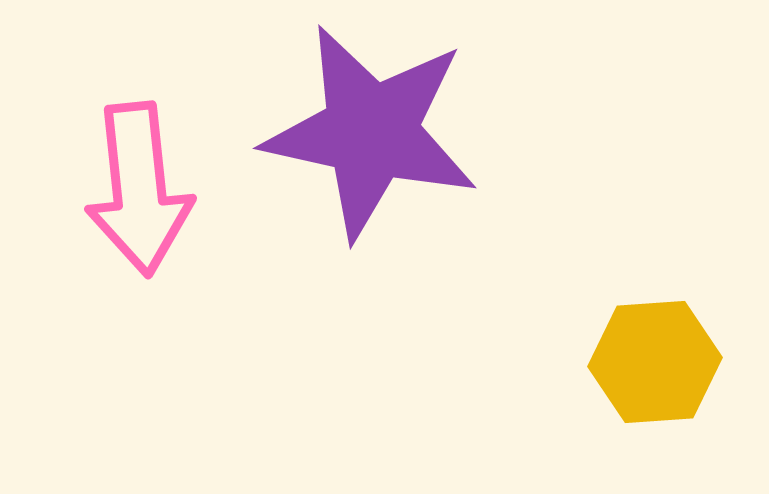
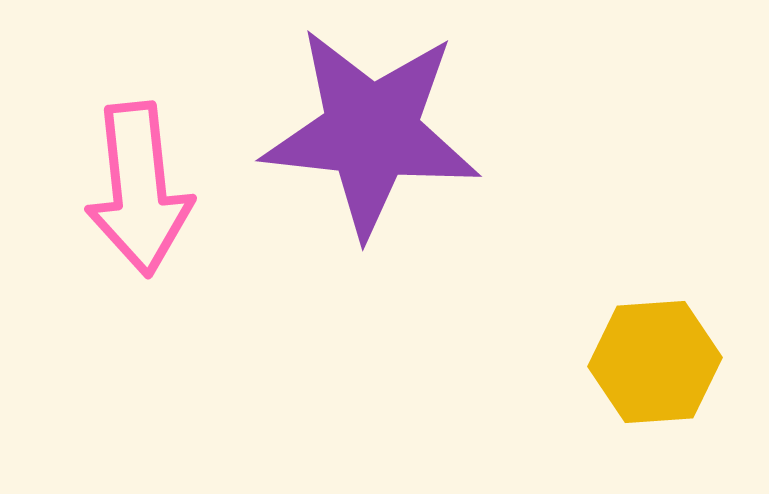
purple star: rotated 6 degrees counterclockwise
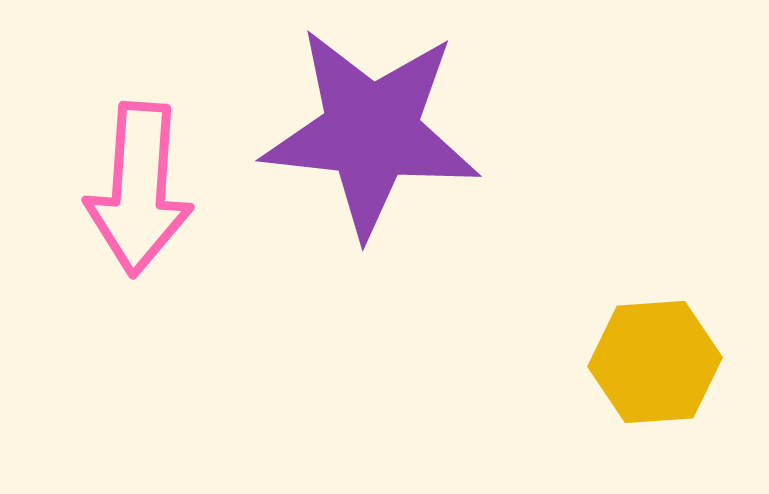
pink arrow: rotated 10 degrees clockwise
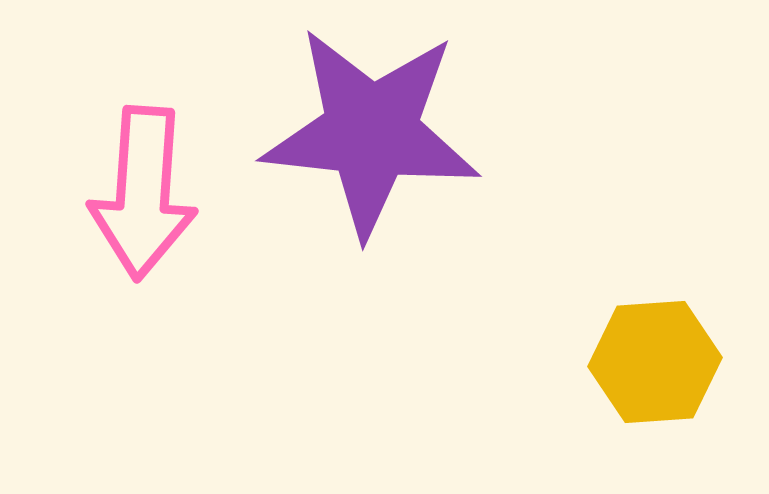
pink arrow: moved 4 px right, 4 px down
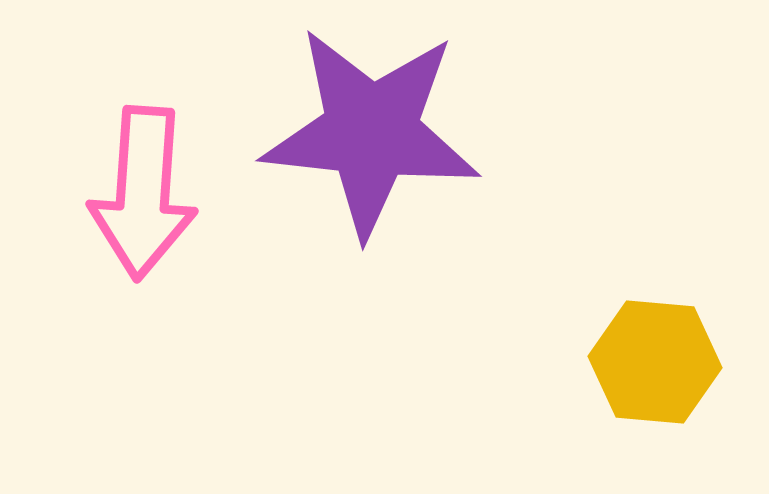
yellow hexagon: rotated 9 degrees clockwise
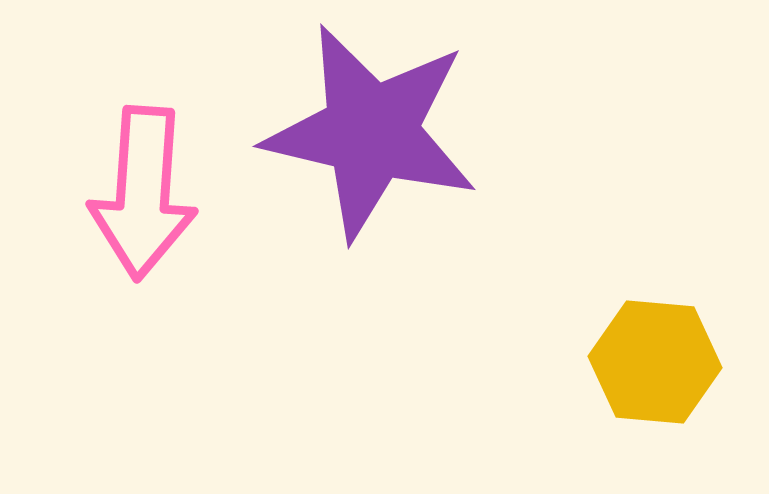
purple star: rotated 7 degrees clockwise
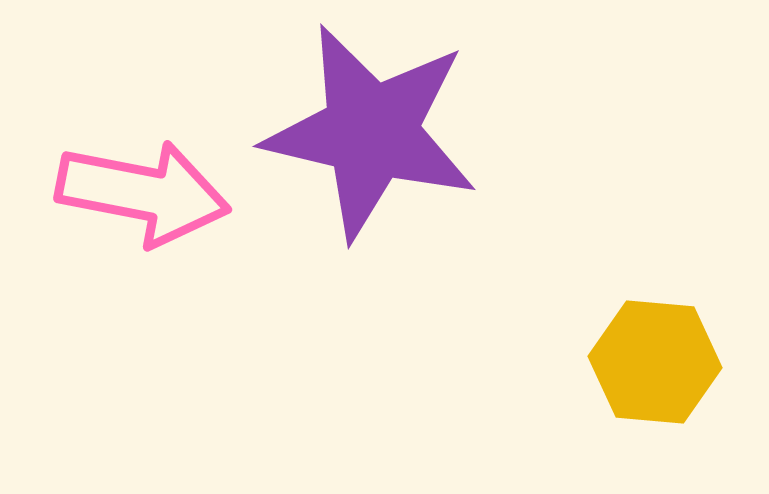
pink arrow: rotated 83 degrees counterclockwise
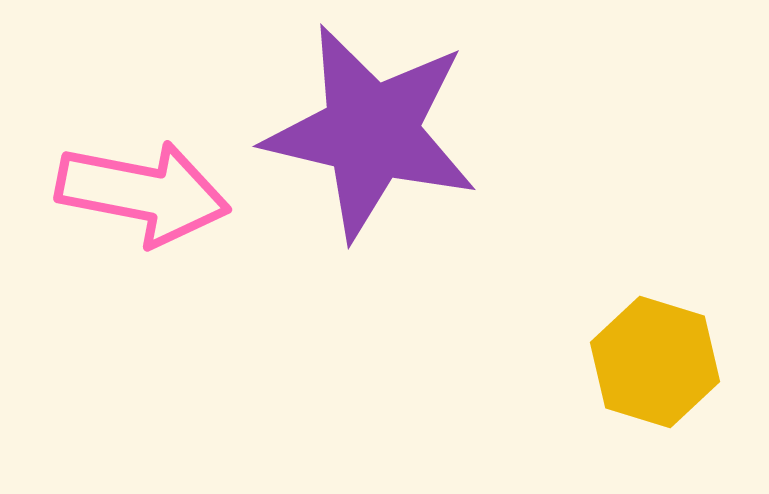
yellow hexagon: rotated 12 degrees clockwise
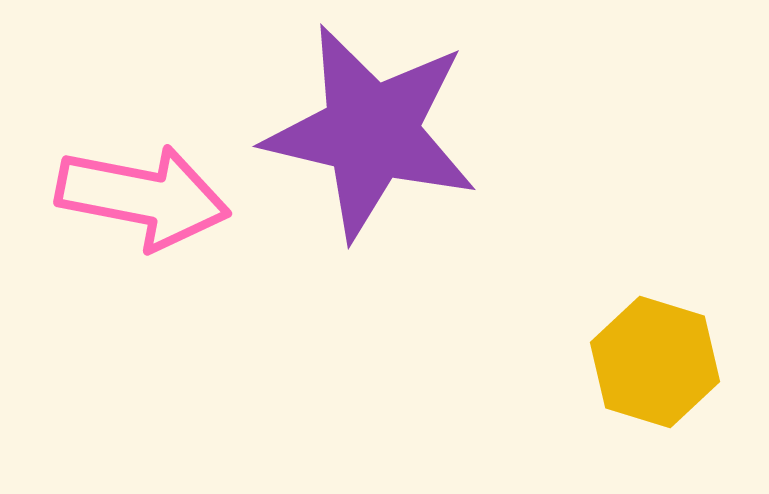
pink arrow: moved 4 px down
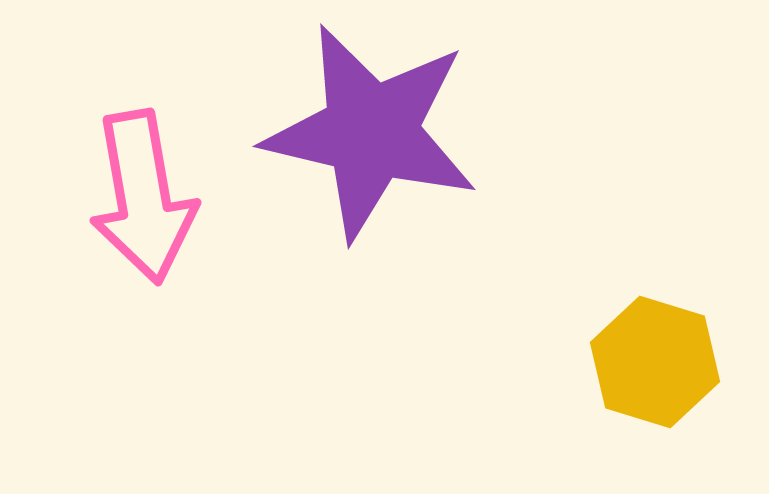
pink arrow: rotated 69 degrees clockwise
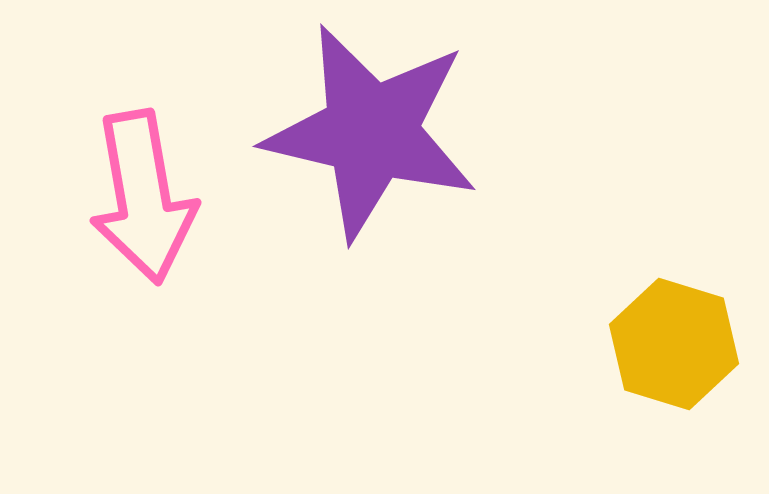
yellow hexagon: moved 19 px right, 18 px up
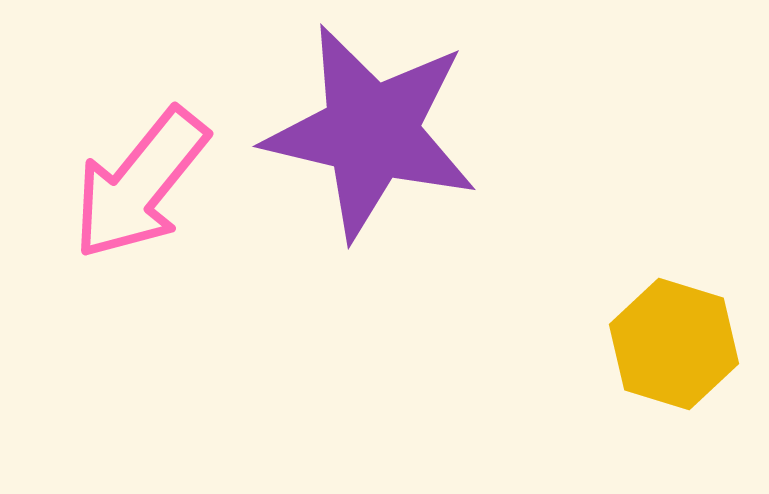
pink arrow: moved 3 px left, 13 px up; rotated 49 degrees clockwise
